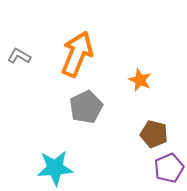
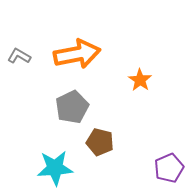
orange arrow: rotated 57 degrees clockwise
orange star: rotated 10 degrees clockwise
gray pentagon: moved 14 px left
brown pentagon: moved 54 px left, 8 px down
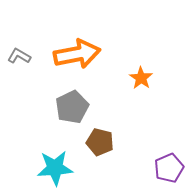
orange star: moved 1 px right, 2 px up
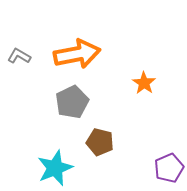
orange star: moved 3 px right, 5 px down
gray pentagon: moved 5 px up
cyan star: rotated 18 degrees counterclockwise
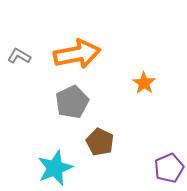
brown pentagon: rotated 12 degrees clockwise
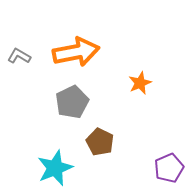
orange arrow: moved 1 px left, 2 px up
orange star: moved 4 px left; rotated 15 degrees clockwise
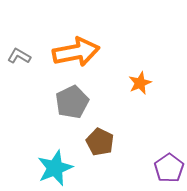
purple pentagon: rotated 12 degrees counterclockwise
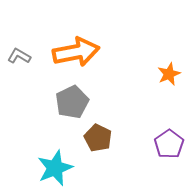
orange star: moved 29 px right, 9 px up
brown pentagon: moved 2 px left, 4 px up
purple pentagon: moved 24 px up
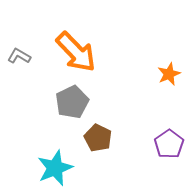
orange arrow: rotated 57 degrees clockwise
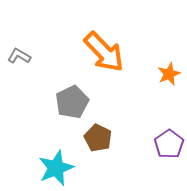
orange arrow: moved 28 px right
cyan star: moved 1 px right
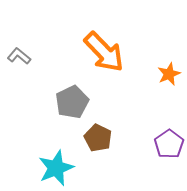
gray L-shape: rotated 10 degrees clockwise
